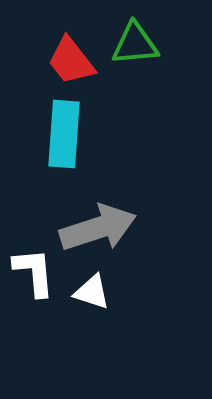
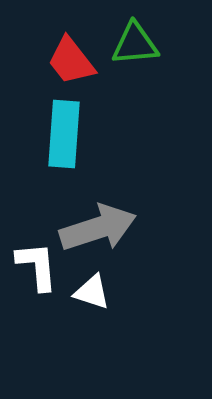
white L-shape: moved 3 px right, 6 px up
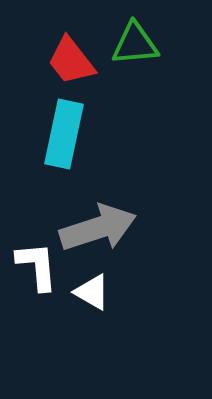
cyan rectangle: rotated 8 degrees clockwise
white triangle: rotated 12 degrees clockwise
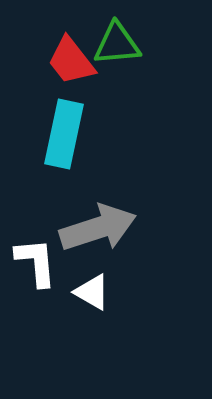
green triangle: moved 18 px left
white L-shape: moved 1 px left, 4 px up
